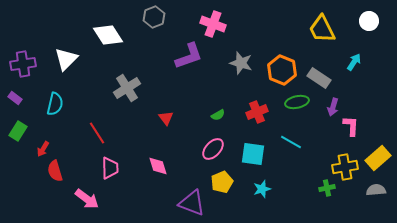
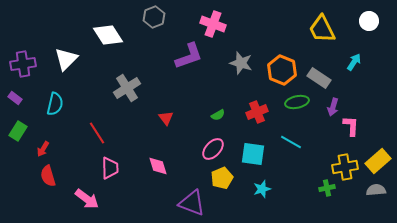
yellow rectangle: moved 3 px down
red semicircle: moved 7 px left, 5 px down
yellow pentagon: moved 4 px up
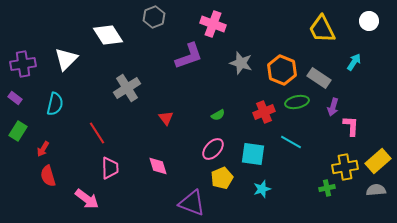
red cross: moved 7 px right
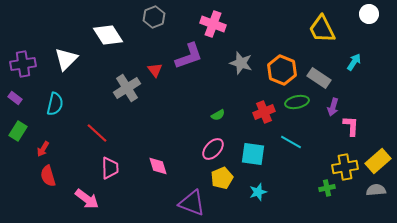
white circle: moved 7 px up
red triangle: moved 11 px left, 48 px up
red line: rotated 15 degrees counterclockwise
cyan star: moved 4 px left, 3 px down
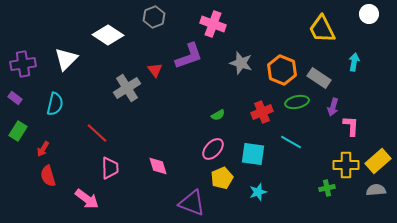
white diamond: rotated 24 degrees counterclockwise
cyan arrow: rotated 24 degrees counterclockwise
red cross: moved 2 px left
yellow cross: moved 1 px right, 2 px up; rotated 10 degrees clockwise
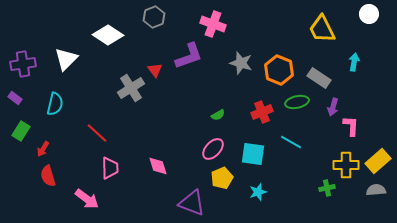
orange hexagon: moved 3 px left
gray cross: moved 4 px right
green rectangle: moved 3 px right
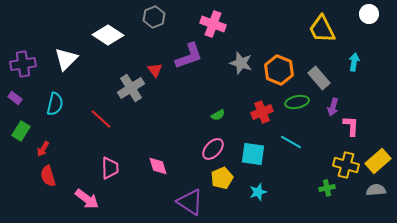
gray rectangle: rotated 15 degrees clockwise
red line: moved 4 px right, 14 px up
yellow cross: rotated 15 degrees clockwise
purple triangle: moved 2 px left, 1 px up; rotated 12 degrees clockwise
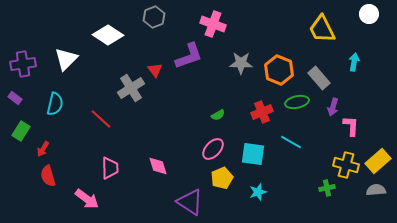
gray star: rotated 15 degrees counterclockwise
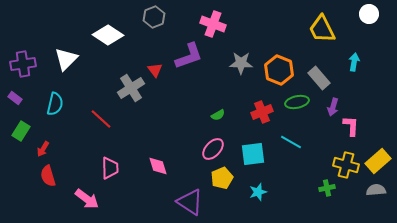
cyan square: rotated 15 degrees counterclockwise
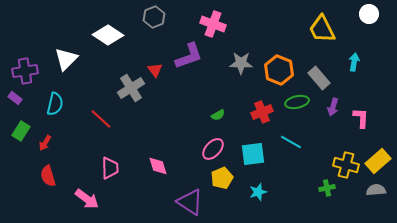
purple cross: moved 2 px right, 7 px down
pink L-shape: moved 10 px right, 8 px up
red arrow: moved 2 px right, 6 px up
